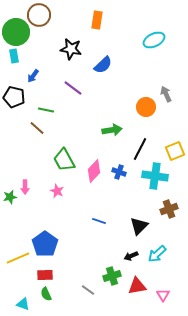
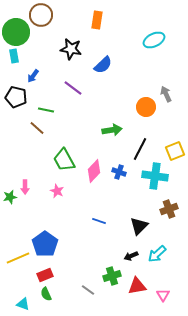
brown circle: moved 2 px right
black pentagon: moved 2 px right
red rectangle: rotated 21 degrees counterclockwise
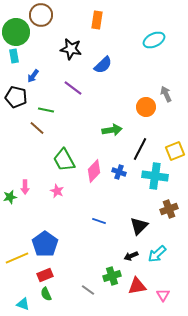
yellow line: moved 1 px left
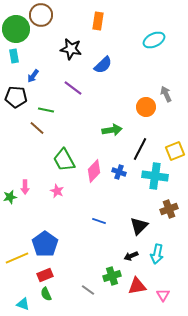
orange rectangle: moved 1 px right, 1 px down
green circle: moved 3 px up
black pentagon: rotated 10 degrees counterclockwise
cyan arrow: rotated 36 degrees counterclockwise
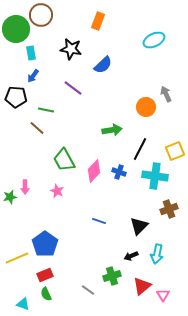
orange rectangle: rotated 12 degrees clockwise
cyan rectangle: moved 17 px right, 3 px up
red triangle: moved 5 px right; rotated 30 degrees counterclockwise
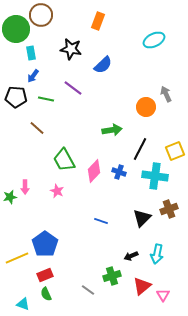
green line: moved 11 px up
blue line: moved 2 px right
black triangle: moved 3 px right, 8 px up
